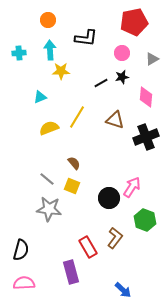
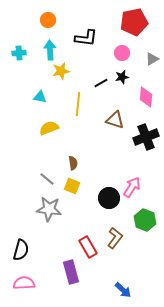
yellow star: rotated 12 degrees counterclockwise
cyan triangle: rotated 32 degrees clockwise
yellow line: moved 1 px right, 13 px up; rotated 25 degrees counterclockwise
brown semicircle: moved 1 px left; rotated 32 degrees clockwise
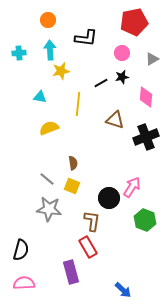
brown L-shape: moved 23 px left, 17 px up; rotated 30 degrees counterclockwise
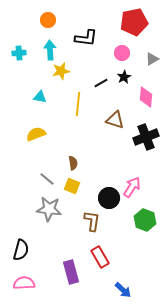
black star: moved 2 px right; rotated 16 degrees counterclockwise
yellow semicircle: moved 13 px left, 6 px down
red rectangle: moved 12 px right, 10 px down
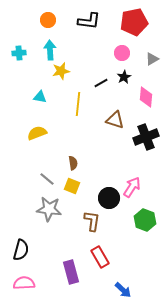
black L-shape: moved 3 px right, 17 px up
yellow semicircle: moved 1 px right, 1 px up
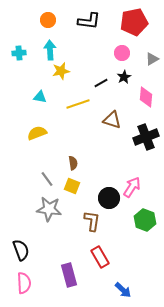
yellow line: rotated 65 degrees clockwise
brown triangle: moved 3 px left
gray line: rotated 14 degrees clockwise
black semicircle: rotated 35 degrees counterclockwise
purple rectangle: moved 2 px left, 3 px down
pink semicircle: rotated 90 degrees clockwise
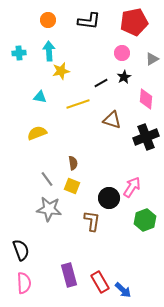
cyan arrow: moved 1 px left, 1 px down
pink diamond: moved 2 px down
green hexagon: rotated 20 degrees clockwise
red rectangle: moved 25 px down
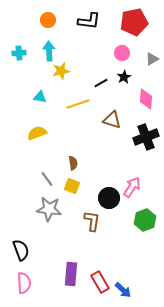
purple rectangle: moved 2 px right, 1 px up; rotated 20 degrees clockwise
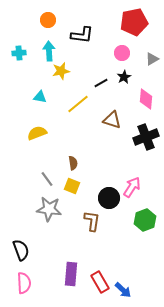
black L-shape: moved 7 px left, 14 px down
yellow line: rotated 20 degrees counterclockwise
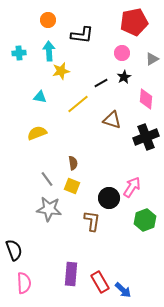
black semicircle: moved 7 px left
